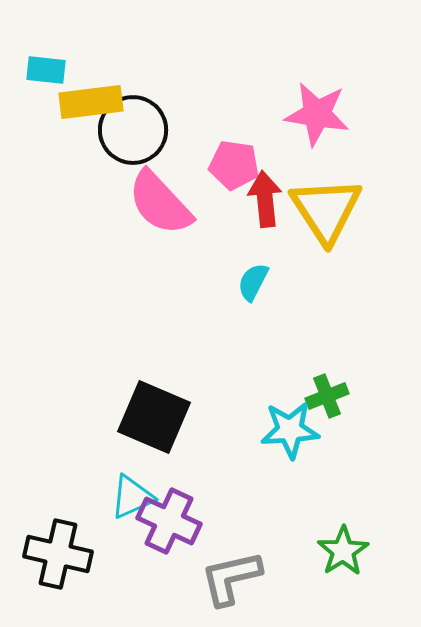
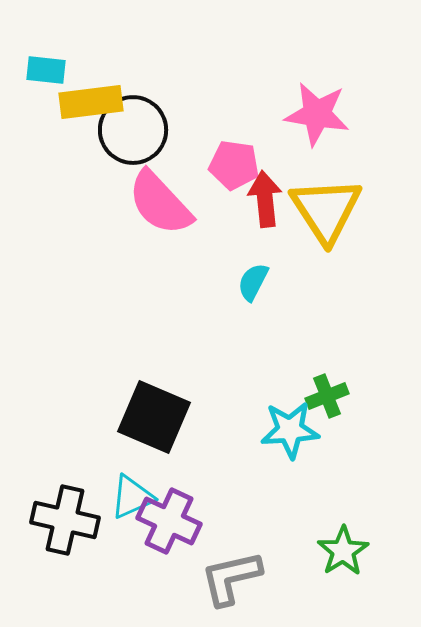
black cross: moved 7 px right, 34 px up
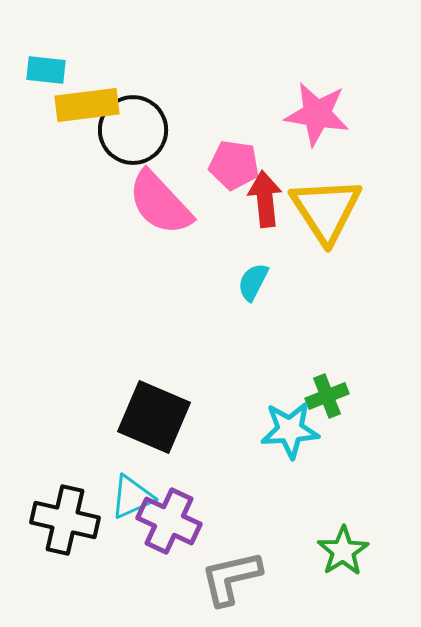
yellow rectangle: moved 4 px left, 3 px down
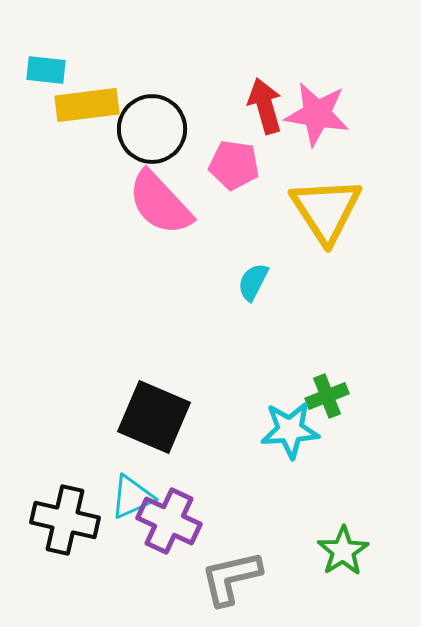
black circle: moved 19 px right, 1 px up
red arrow: moved 93 px up; rotated 10 degrees counterclockwise
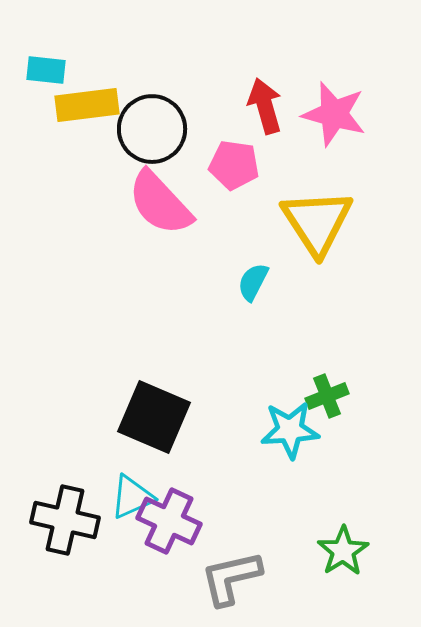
pink star: moved 17 px right; rotated 6 degrees clockwise
yellow triangle: moved 9 px left, 12 px down
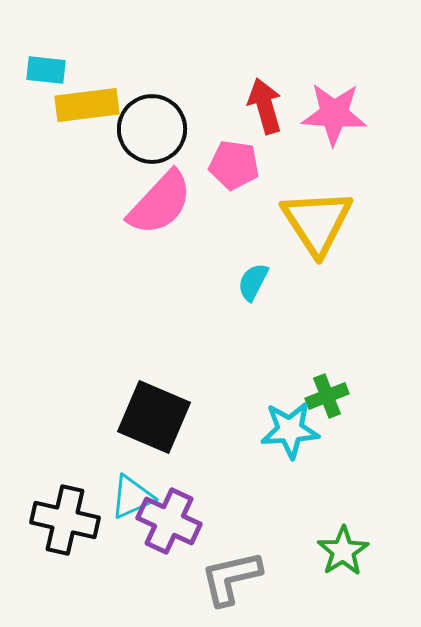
pink star: rotated 12 degrees counterclockwise
pink semicircle: rotated 94 degrees counterclockwise
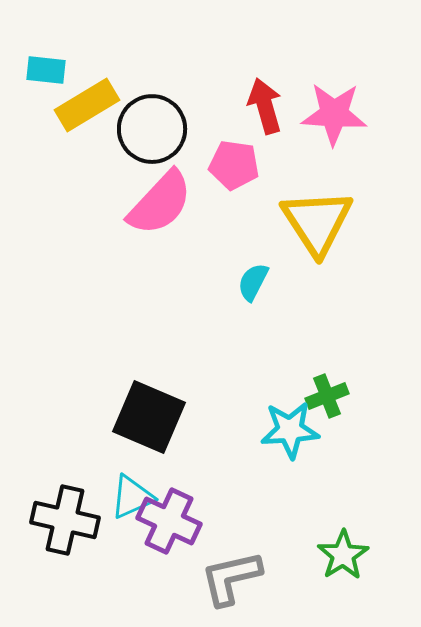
yellow rectangle: rotated 24 degrees counterclockwise
black square: moved 5 px left
green star: moved 4 px down
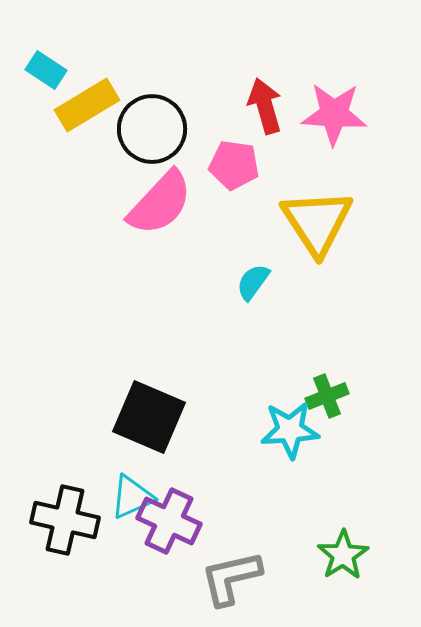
cyan rectangle: rotated 27 degrees clockwise
cyan semicircle: rotated 9 degrees clockwise
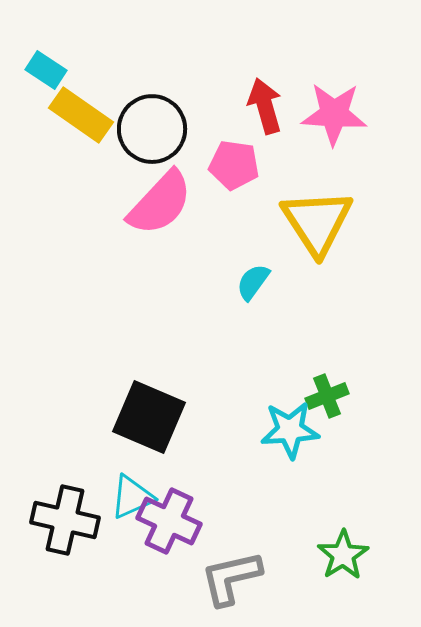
yellow rectangle: moved 6 px left, 10 px down; rotated 66 degrees clockwise
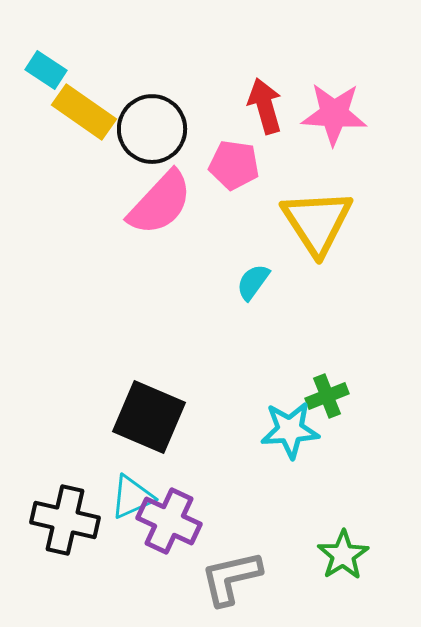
yellow rectangle: moved 3 px right, 3 px up
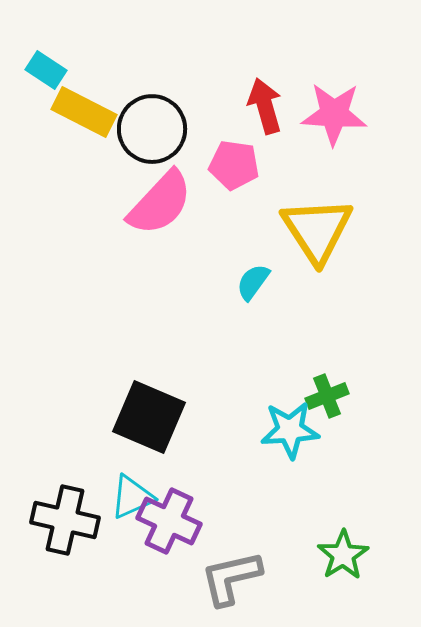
yellow rectangle: rotated 8 degrees counterclockwise
yellow triangle: moved 8 px down
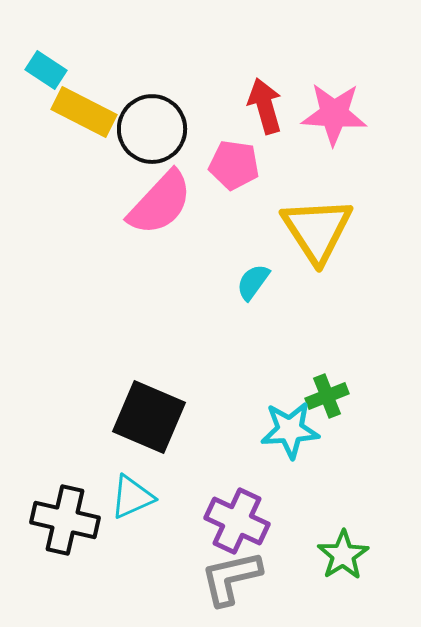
purple cross: moved 68 px right
